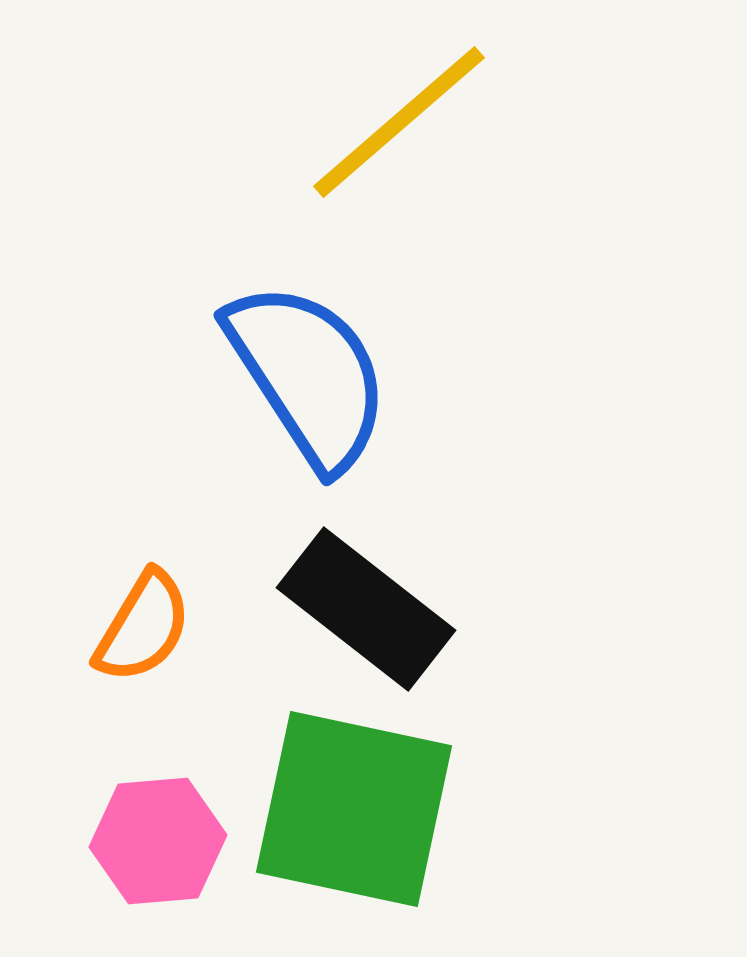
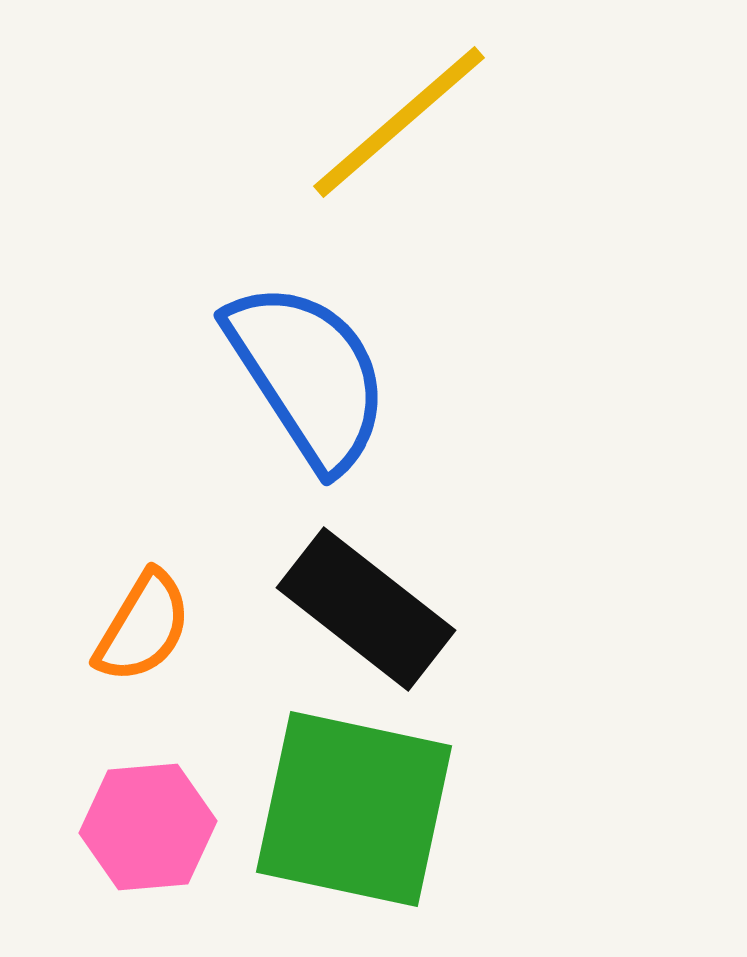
pink hexagon: moved 10 px left, 14 px up
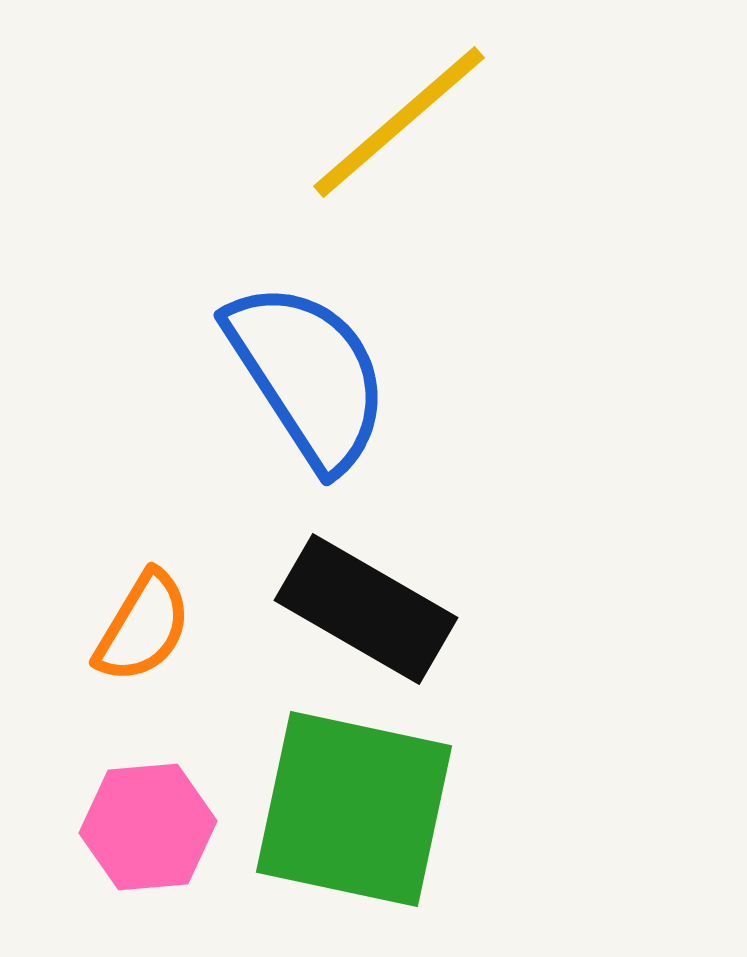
black rectangle: rotated 8 degrees counterclockwise
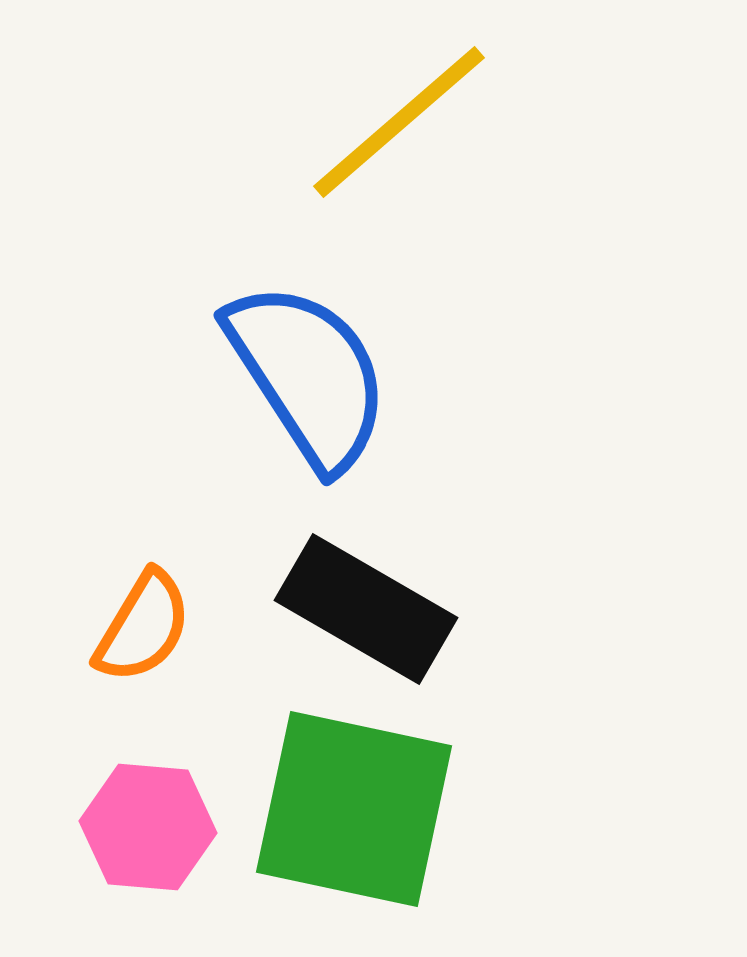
pink hexagon: rotated 10 degrees clockwise
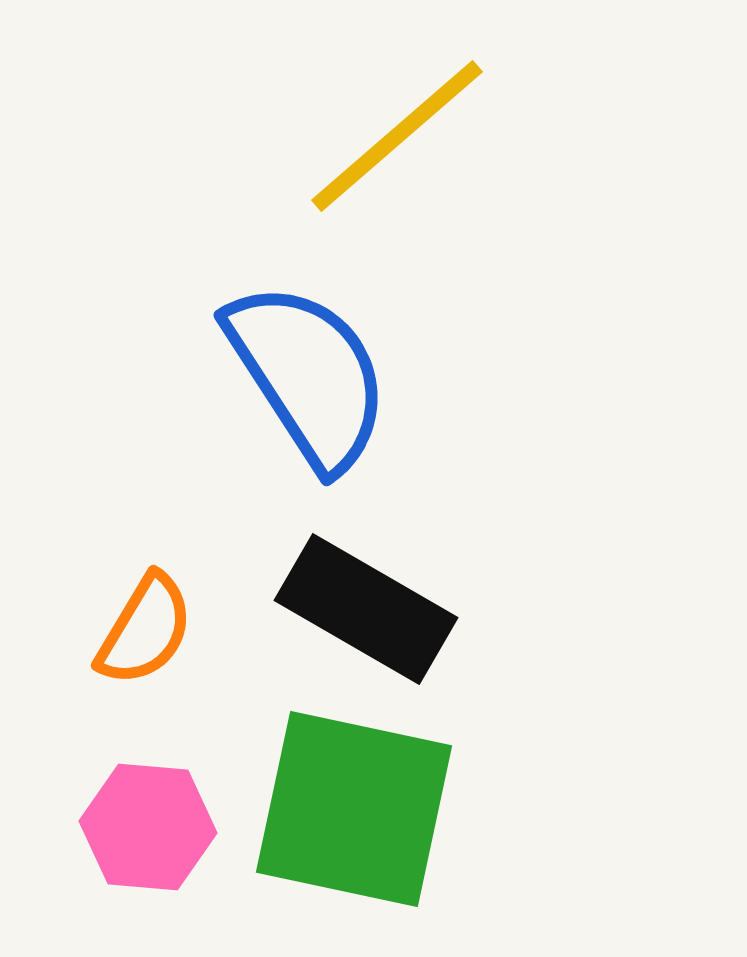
yellow line: moved 2 px left, 14 px down
orange semicircle: moved 2 px right, 3 px down
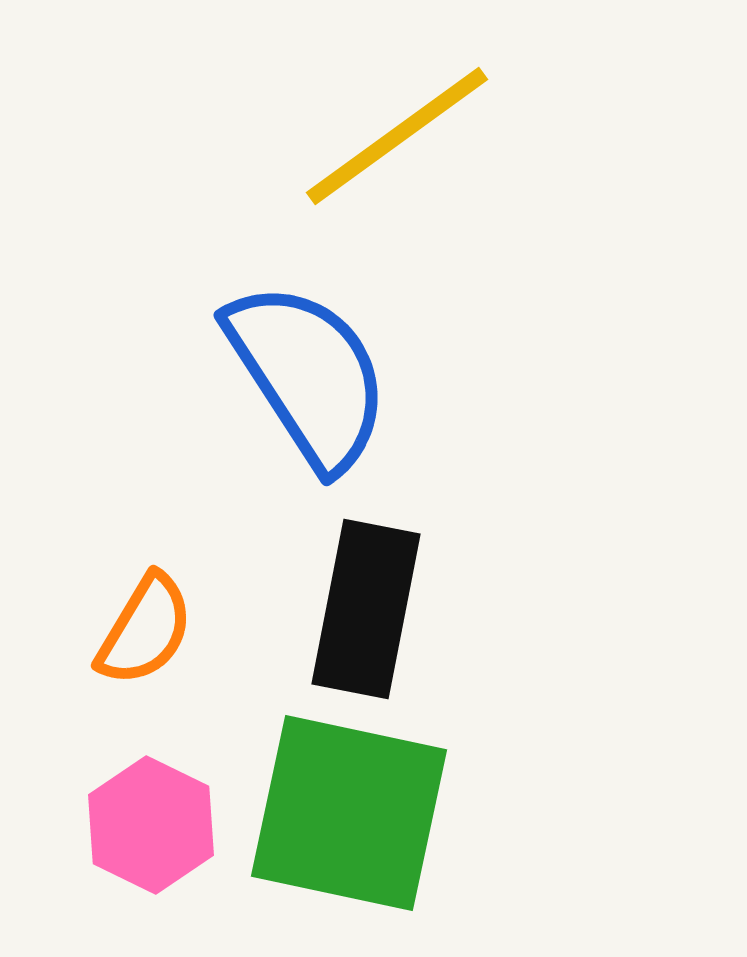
yellow line: rotated 5 degrees clockwise
black rectangle: rotated 71 degrees clockwise
green square: moved 5 px left, 4 px down
pink hexagon: moved 3 px right, 2 px up; rotated 21 degrees clockwise
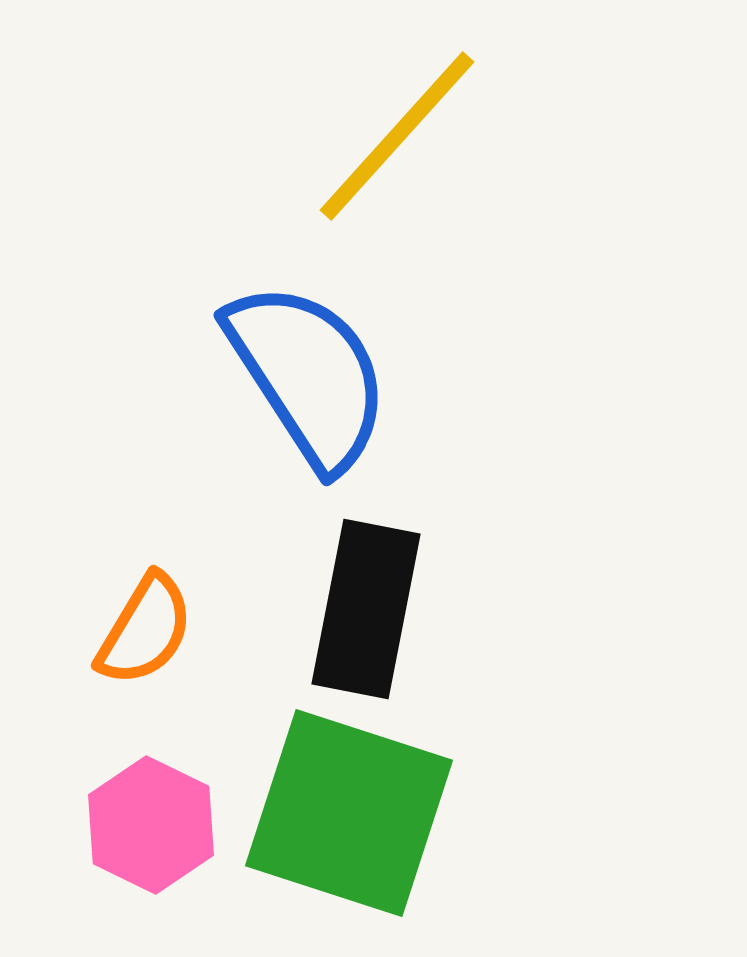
yellow line: rotated 12 degrees counterclockwise
green square: rotated 6 degrees clockwise
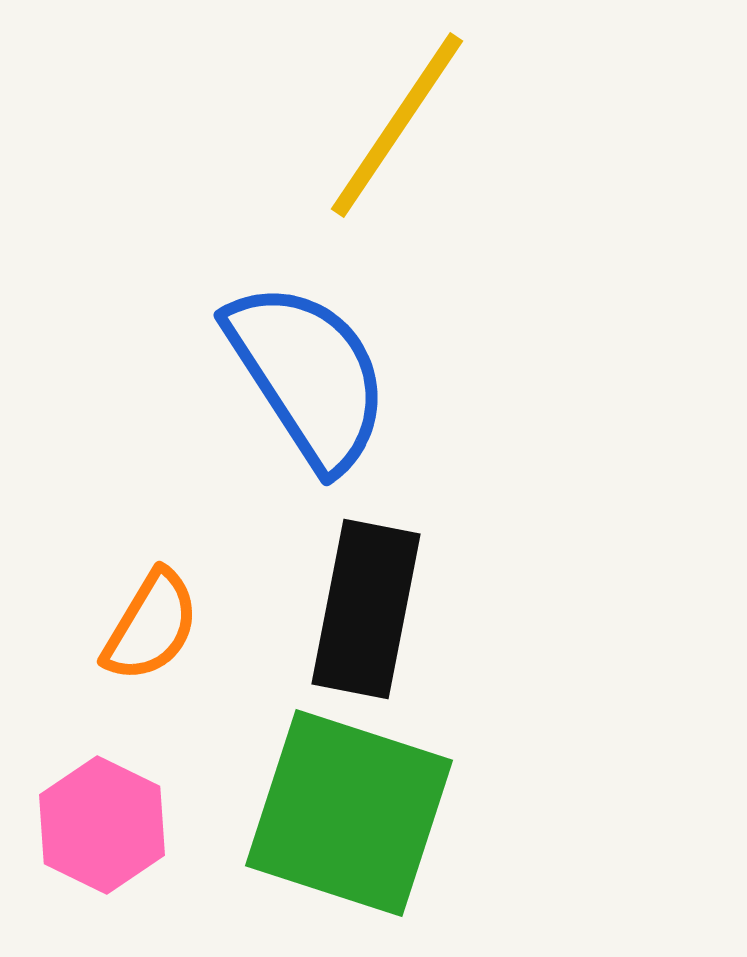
yellow line: moved 11 px up; rotated 8 degrees counterclockwise
orange semicircle: moved 6 px right, 4 px up
pink hexagon: moved 49 px left
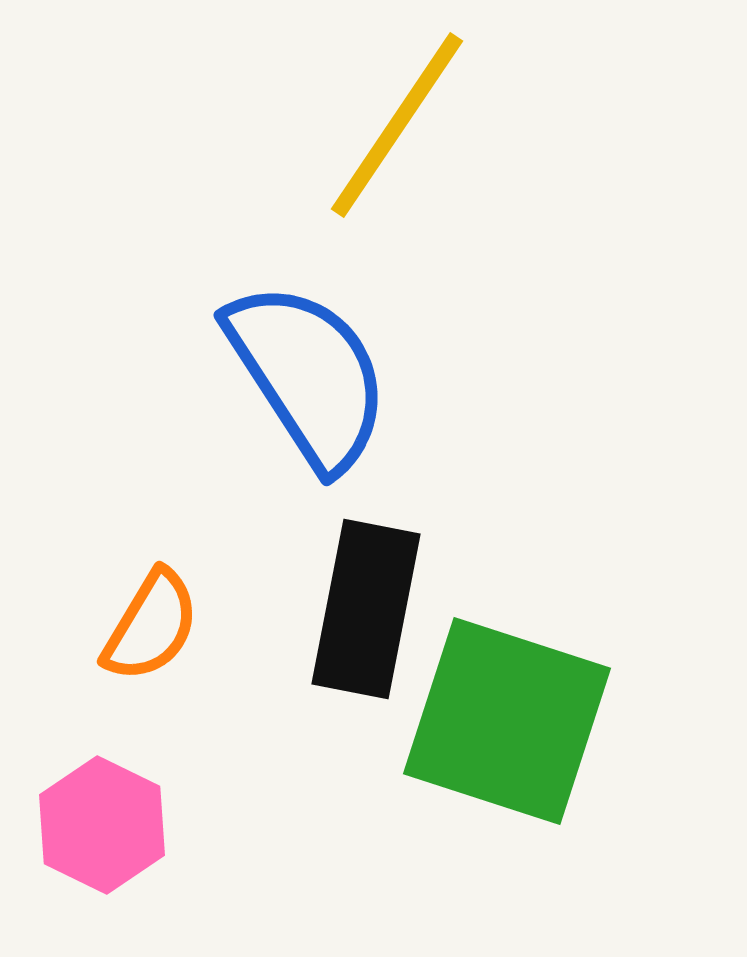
green square: moved 158 px right, 92 px up
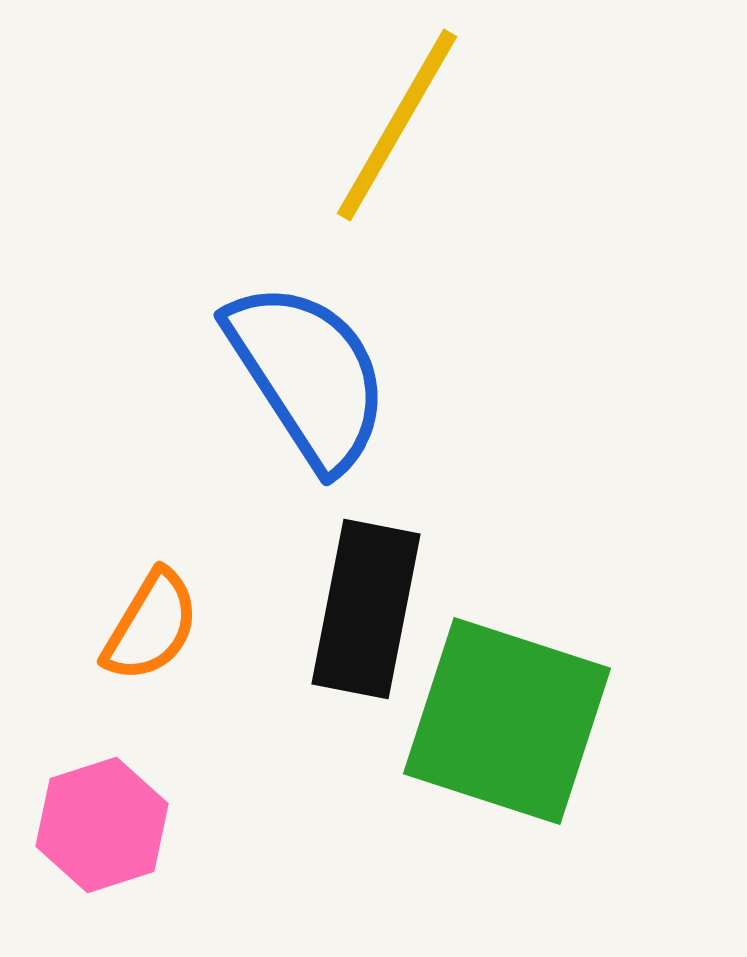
yellow line: rotated 4 degrees counterclockwise
pink hexagon: rotated 16 degrees clockwise
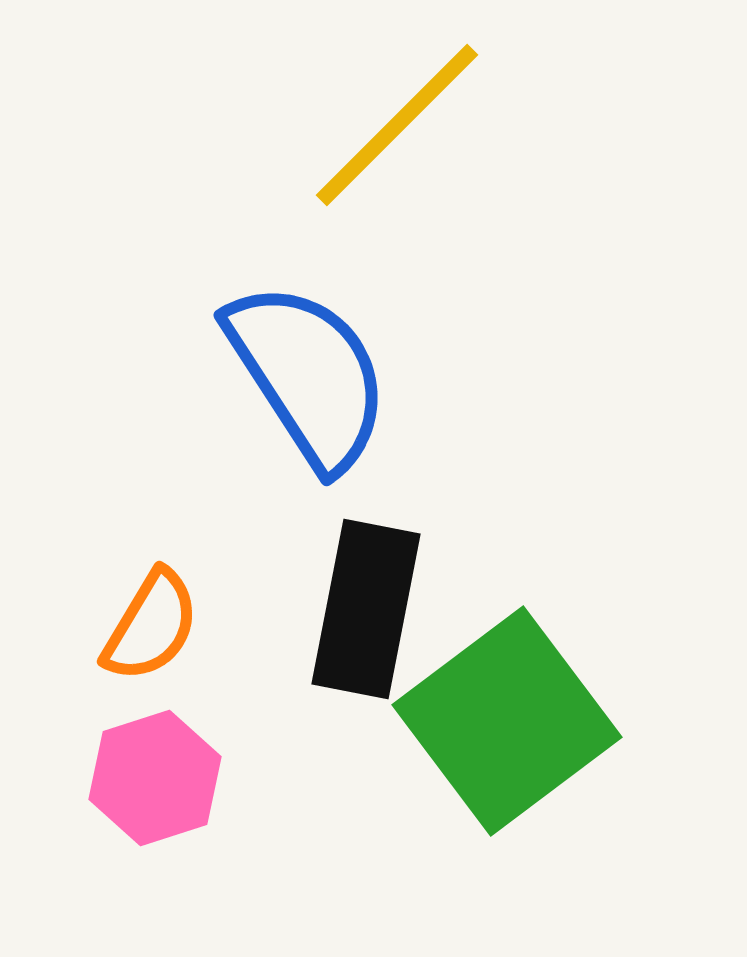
yellow line: rotated 15 degrees clockwise
green square: rotated 35 degrees clockwise
pink hexagon: moved 53 px right, 47 px up
